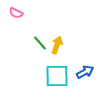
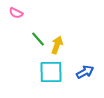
green line: moved 2 px left, 4 px up
cyan square: moved 6 px left, 4 px up
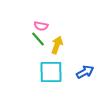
pink semicircle: moved 25 px right, 13 px down; rotated 16 degrees counterclockwise
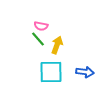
blue arrow: rotated 36 degrees clockwise
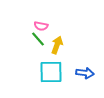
blue arrow: moved 1 px down
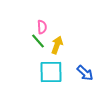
pink semicircle: moved 1 px right, 1 px down; rotated 104 degrees counterclockwise
green line: moved 2 px down
blue arrow: rotated 36 degrees clockwise
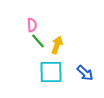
pink semicircle: moved 10 px left, 2 px up
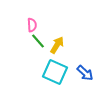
yellow arrow: rotated 12 degrees clockwise
cyan square: moved 4 px right; rotated 25 degrees clockwise
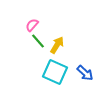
pink semicircle: rotated 136 degrees counterclockwise
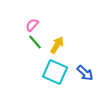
green line: moved 3 px left, 1 px down
